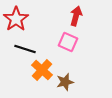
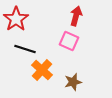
pink square: moved 1 px right, 1 px up
brown star: moved 8 px right
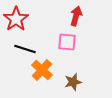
pink square: moved 2 px left, 1 px down; rotated 18 degrees counterclockwise
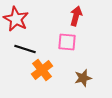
red star: rotated 10 degrees counterclockwise
orange cross: rotated 10 degrees clockwise
brown star: moved 10 px right, 4 px up
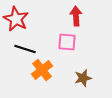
red arrow: rotated 18 degrees counterclockwise
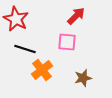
red arrow: rotated 48 degrees clockwise
